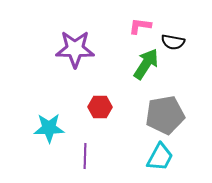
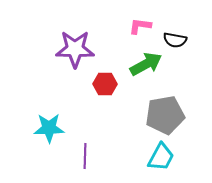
black semicircle: moved 2 px right, 2 px up
green arrow: rotated 28 degrees clockwise
red hexagon: moved 5 px right, 23 px up
cyan trapezoid: moved 1 px right
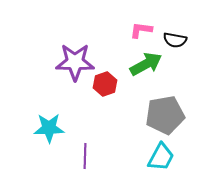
pink L-shape: moved 1 px right, 4 px down
purple star: moved 13 px down
red hexagon: rotated 20 degrees counterclockwise
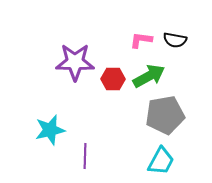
pink L-shape: moved 10 px down
green arrow: moved 3 px right, 12 px down
red hexagon: moved 8 px right, 5 px up; rotated 20 degrees clockwise
cyan star: moved 1 px right, 2 px down; rotated 12 degrees counterclockwise
cyan trapezoid: moved 4 px down
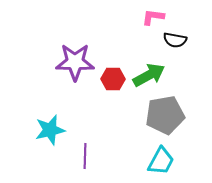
pink L-shape: moved 12 px right, 23 px up
green arrow: moved 1 px up
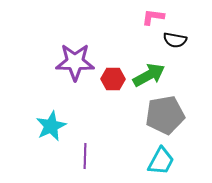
cyan star: moved 1 px right, 4 px up; rotated 12 degrees counterclockwise
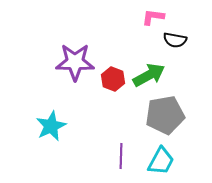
red hexagon: rotated 20 degrees clockwise
purple line: moved 36 px right
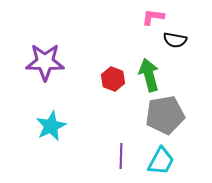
purple star: moved 30 px left
green arrow: rotated 76 degrees counterclockwise
